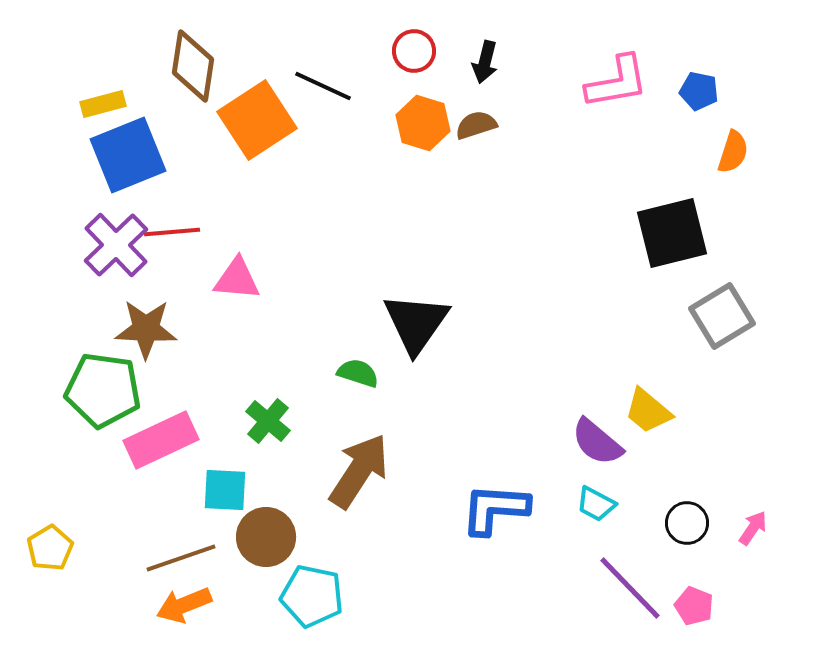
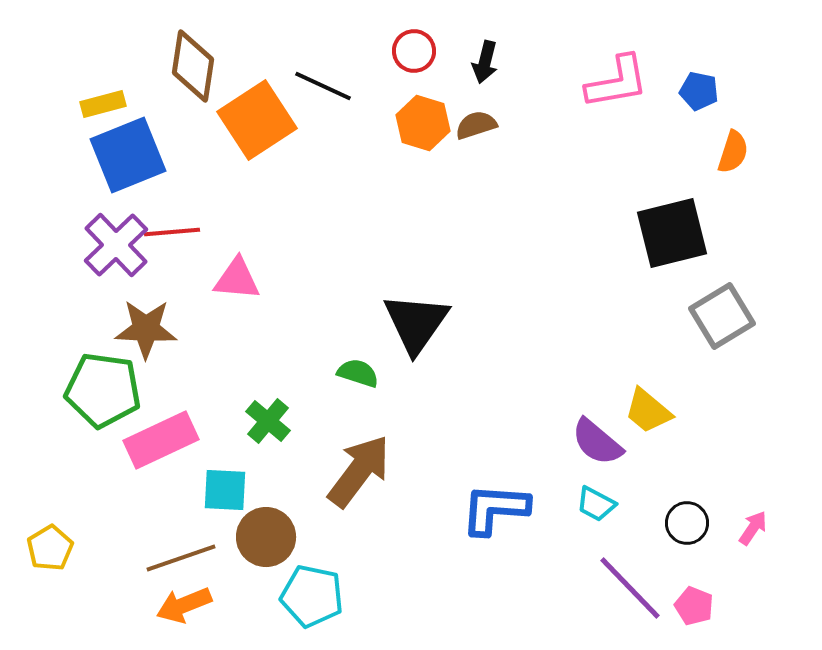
brown arrow: rotated 4 degrees clockwise
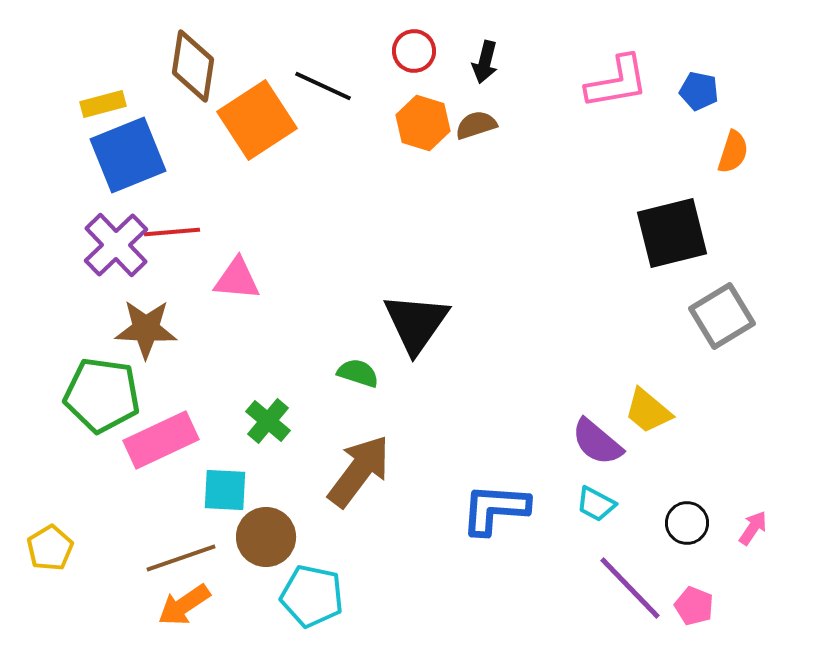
green pentagon: moved 1 px left, 5 px down
orange arrow: rotated 12 degrees counterclockwise
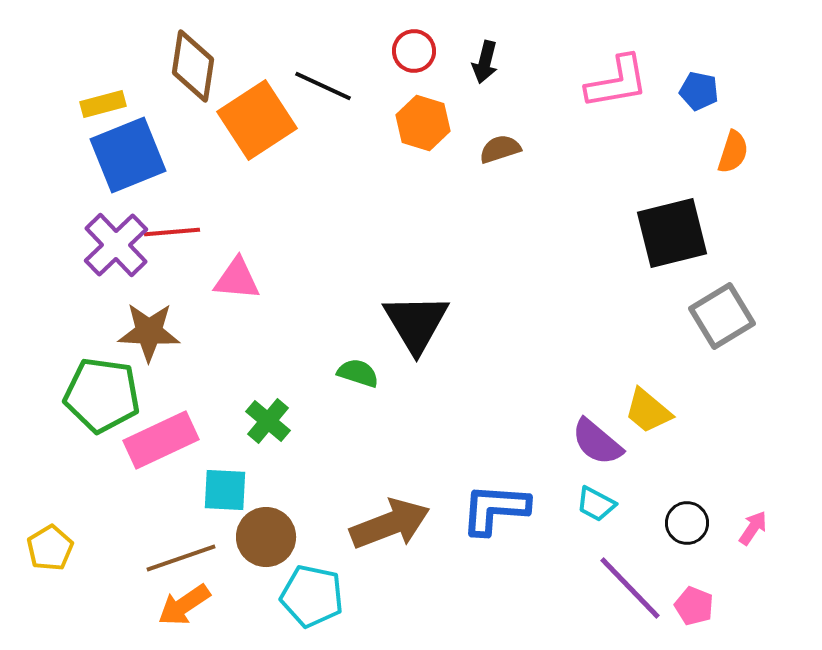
brown semicircle: moved 24 px right, 24 px down
black triangle: rotated 6 degrees counterclockwise
brown star: moved 3 px right, 3 px down
brown arrow: moved 31 px right, 53 px down; rotated 32 degrees clockwise
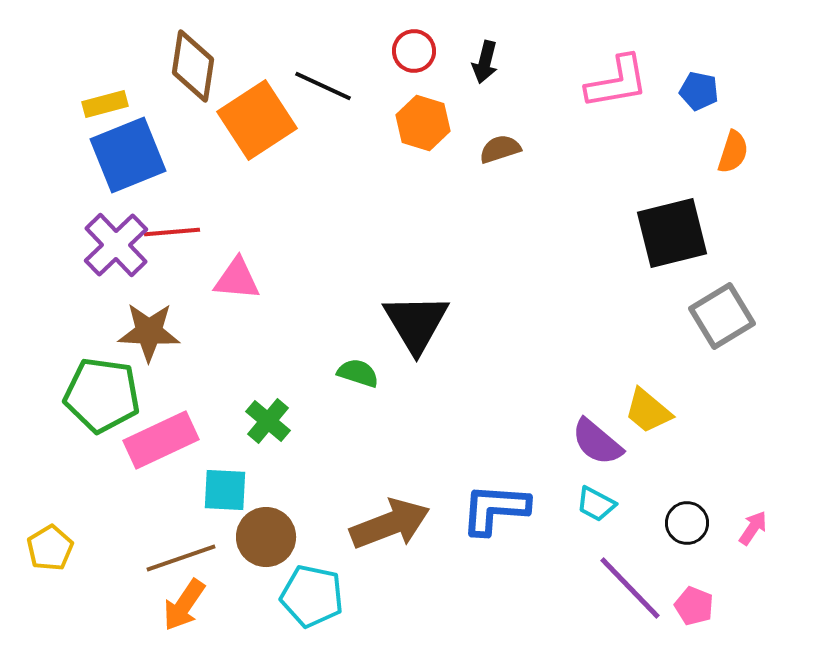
yellow rectangle: moved 2 px right
orange arrow: rotated 22 degrees counterclockwise
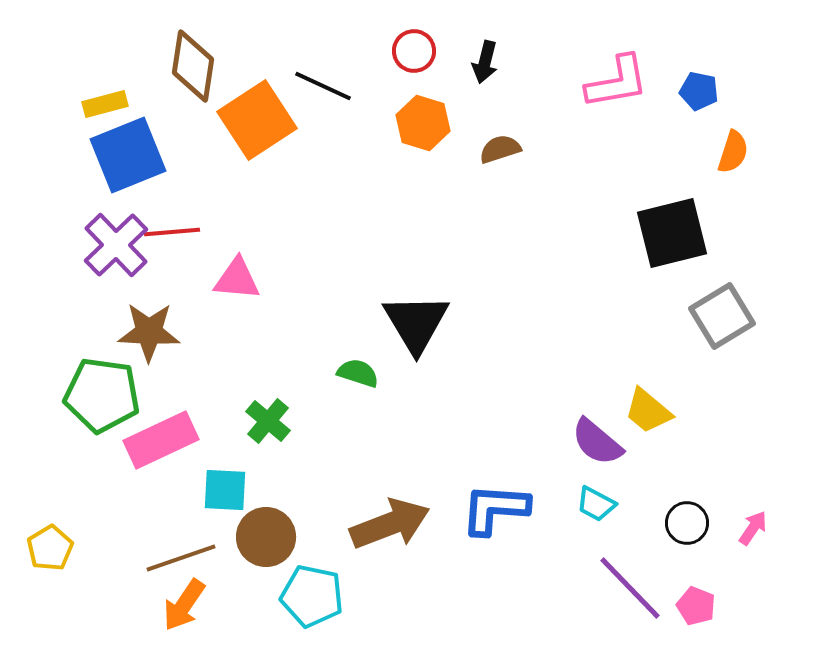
pink pentagon: moved 2 px right
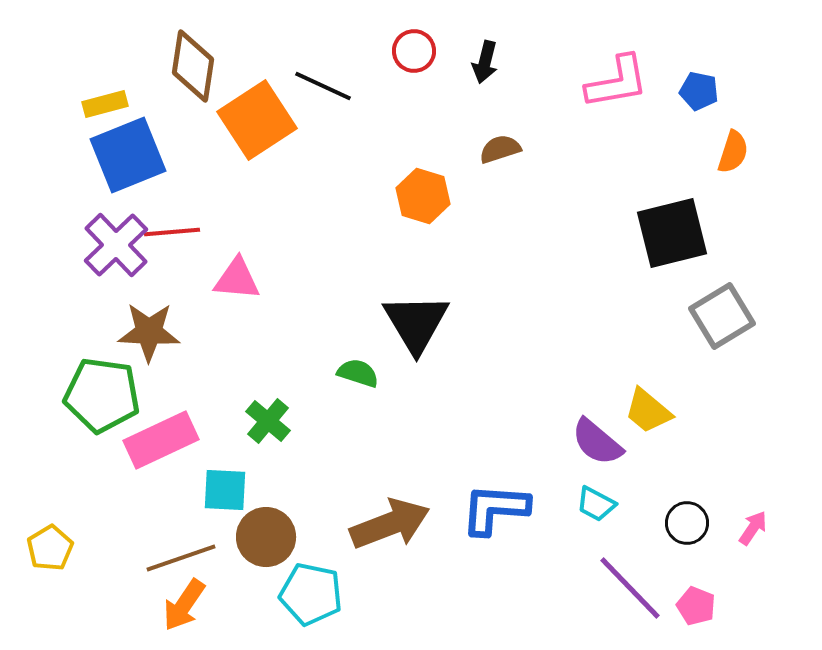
orange hexagon: moved 73 px down
cyan pentagon: moved 1 px left, 2 px up
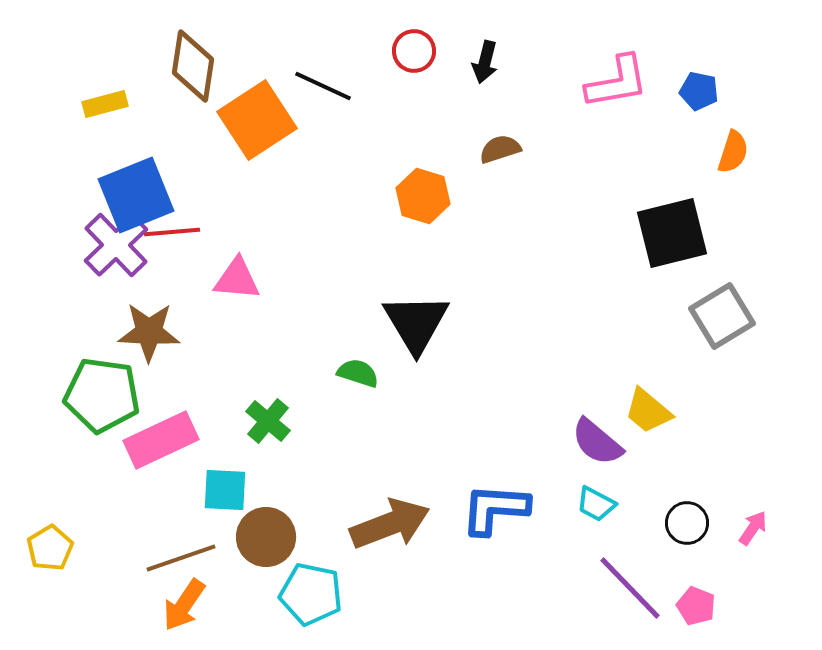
blue square: moved 8 px right, 40 px down
